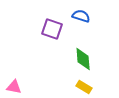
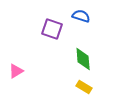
pink triangle: moved 2 px right, 16 px up; rotated 42 degrees counterclockwise
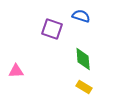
pink triangle: rotated 28 degrees clockwise
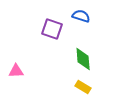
yellow rectangle: moved 1 px left
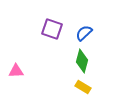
blue semicircle: moved 3 px right, 17 px down; rotated 60 degrees counterclockwise
green diamond: moved 1 px left, 2 px down; rotated 20 degrees clockwise
